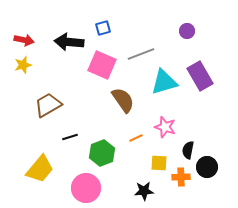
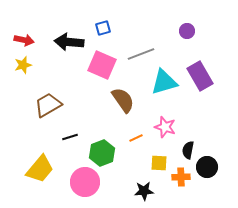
pink circle: moved 1 px left, 6 px up
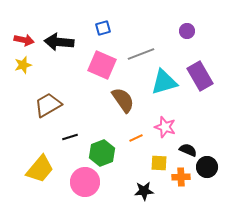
black arrow: moved 10 px left
black semicircle: rotated 102 degrees clockwise
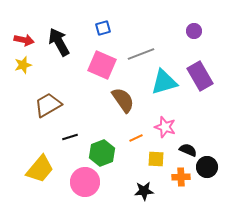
purple circle: moved 7 px right
black arrow: rotated 56 degrees clockwise
yellow square: moved 3 px left, 4 px up
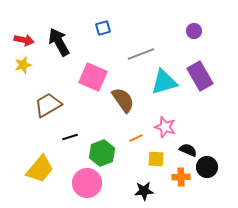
pink square: moved 9 px left, 12 px down
pink circle: moved 2 px right, 1 px down
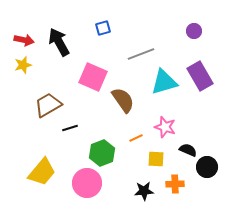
black line: moved 9 px up
yellow trapezoid: moved 2 px right, 3 px down
orange cross: moved 6 px left, 7 px down
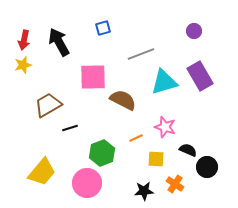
red arrow: rotated 90 degrees clockwise
pink square: rotated 24 degrees counterclockwise
brown semicircle: rotated 28 degrees counterclockwise
orange cross: rotated 36 degrees clockwise
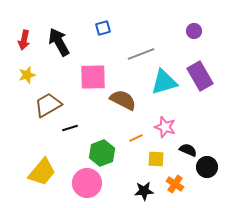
yellow star: moved 4 px right, 10 px down
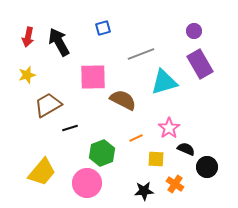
red arrow: moved 4 px right, 3 px up
purple rectangle: moved 12 px up
pink star: moved 4 px right, 1 px down; rotated 20 degrees clockwise
black semicircle: moved 2 px left, 1 px up
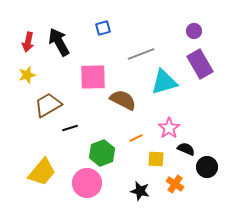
red arrow: moved 5 px down
black star: moved 4 px left; rotated 18 degrees clockwise
